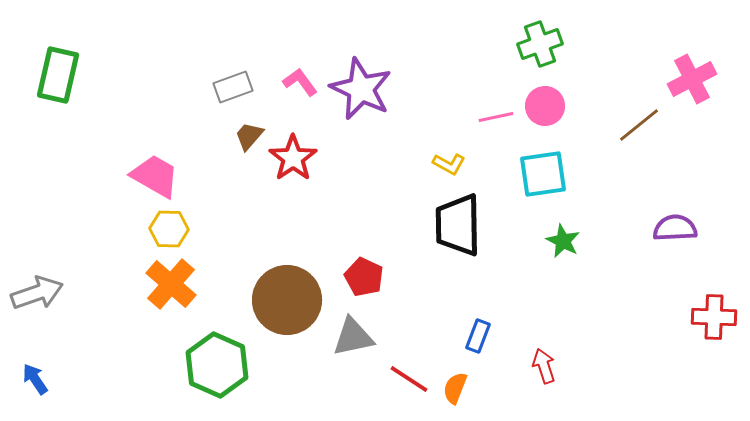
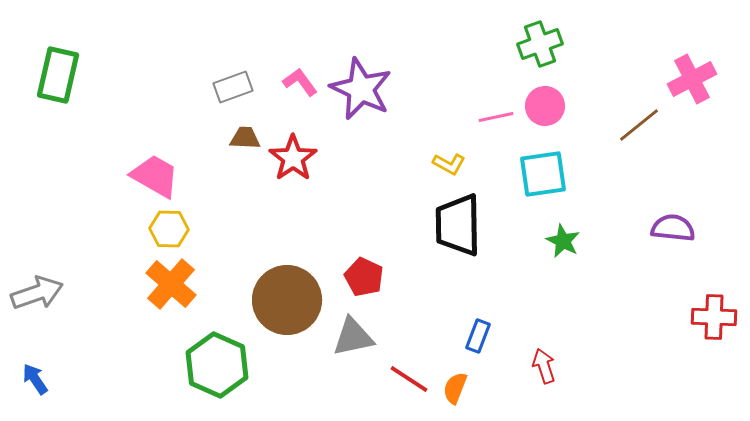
brown trapezoid: moved 4 px left, 2 px down; rotated 52 degrees clockwise
purple semicircle: moved 2 px left; rotated 9 degrees clockwise
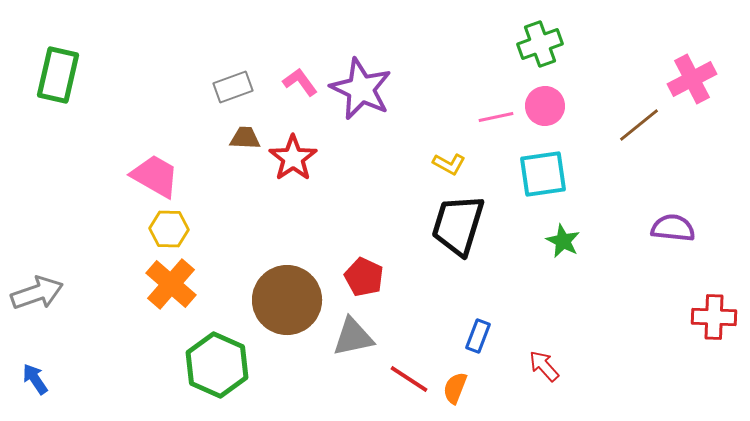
black trapezoid: rotated 18 degrees clockwise
red arrow: rotated 24 degrees counterclockwise
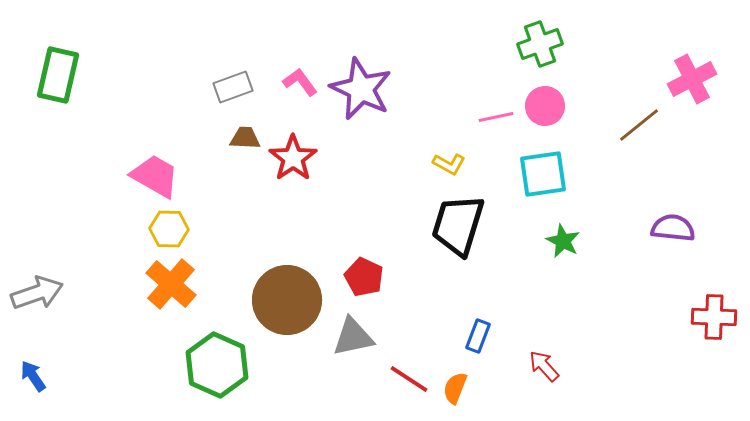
blue arrow: moved 2 px left, 3 px up
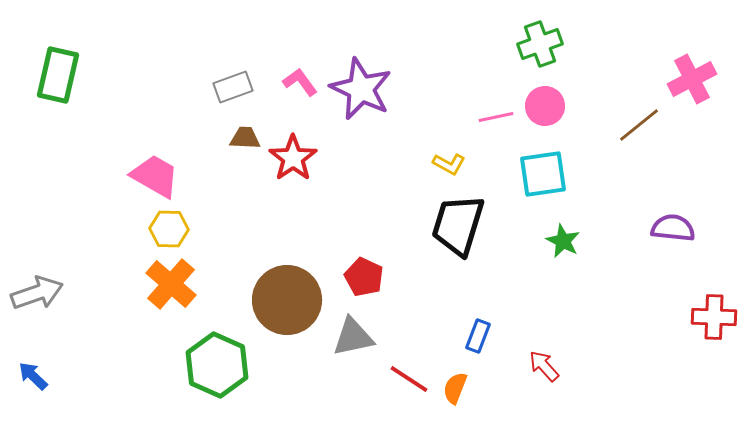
blue arrow: rotated 12 degrees counterclockwise
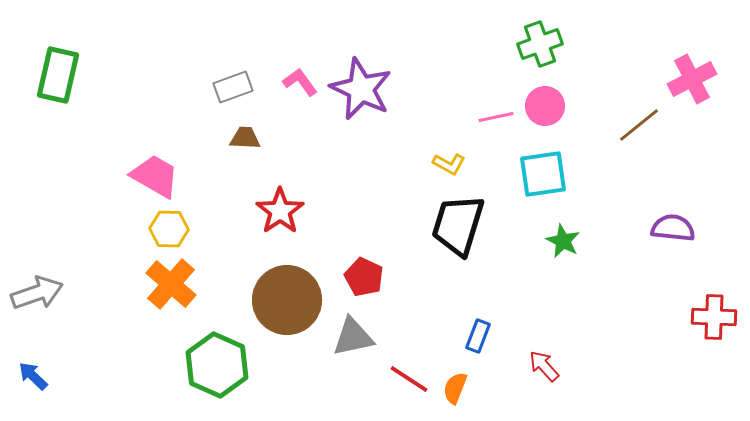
red star: moved 13 px left, 53 px down
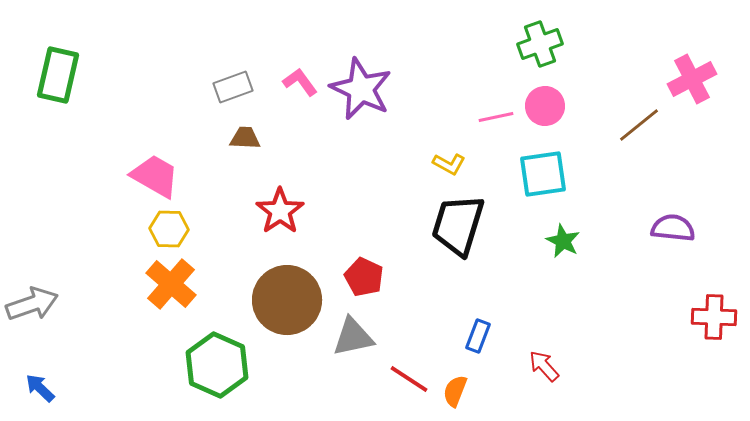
gray arrow: moved 5 px left, 11 px down
blue arrow: moved 7 px right, 12 px down
orange semicircle: moved 3 px down
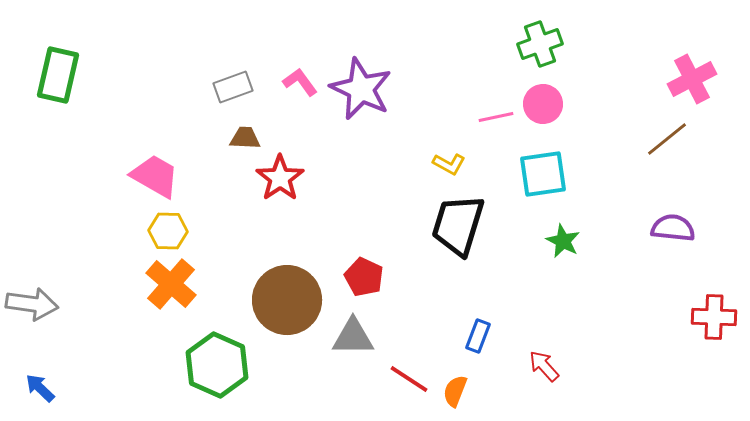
pink circle: moved 2 px left, 2 px up
brown line: moved 28 px right, 14 px down
red star: moved 33 px up
yellow hexagon: moved 1 px left, 2 px down
gray arrow: rotated 27 degrees clockwise
gray triangle: rotated 12 degrees clockwise
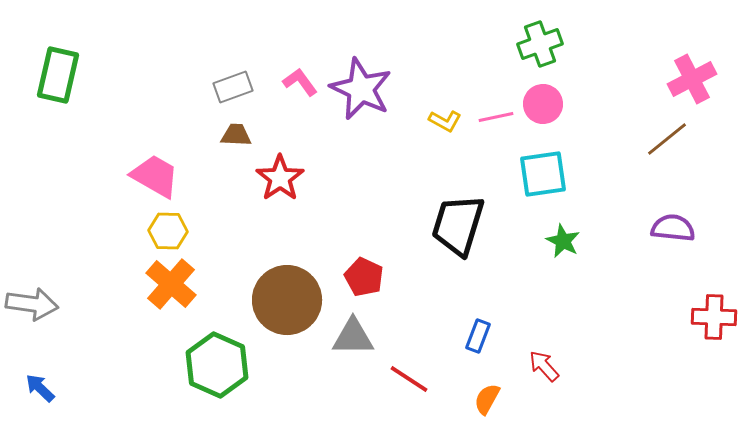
brown trapezoid: moved 9 px left, 3 px up
yellow L-shape: moved 4 px left, 43 px up
orange semicircle: moved 32 px right, 8 px down; rotated 8 degrees clockwise
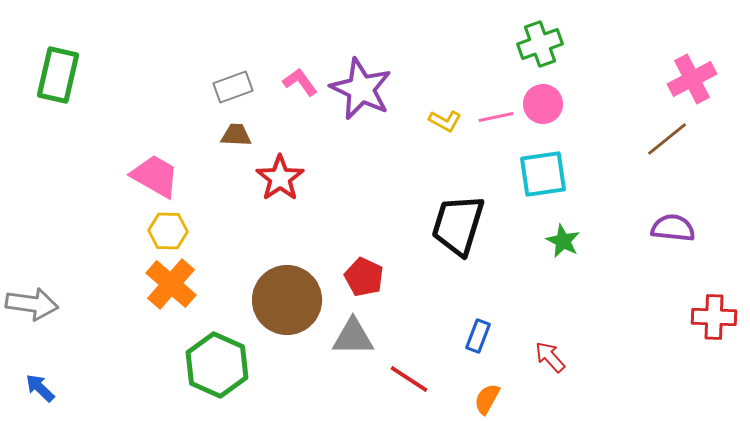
red arrow: moved 6 px right, 9 px up
